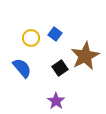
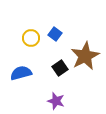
blue semicircle: moved 1 px left, 5 px down; rotated 65 degrees counterclockwise
purple star: rotated 18 degrees counterclockwise
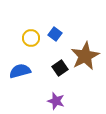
blue semicircle: moved 1 px left, 2 px up
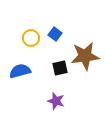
brown star: rotated 20 degrees clockwise
black square: rotated 21 degrees clockwise
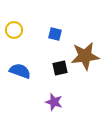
blue square: rotated 24 degrees counterclockwise
yellow circle: moved 17 px left, 8 px up
blue semicircle: rotated 35 degrees clockwise
purple star: moved 2 px left, 1 px down
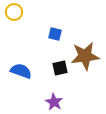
yellow circle: moved 18 px up
blue semicircle: moved 1 px right
purple star: rotated 12 degrees clockwise
